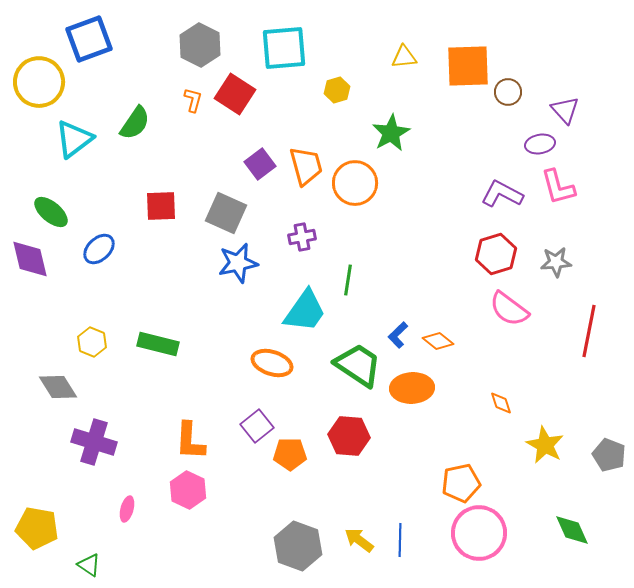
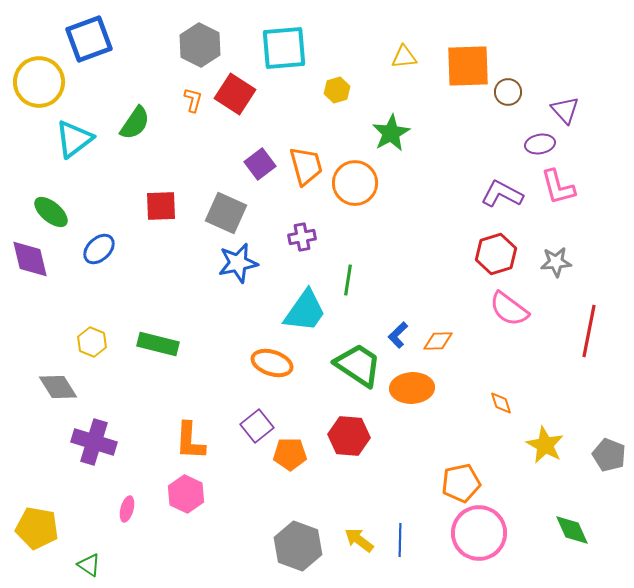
orange diamond at (438, 341): rotated 40 degrees counterclockwise
pink hexagon at (188, 490): moved 2 px left, 4 px down
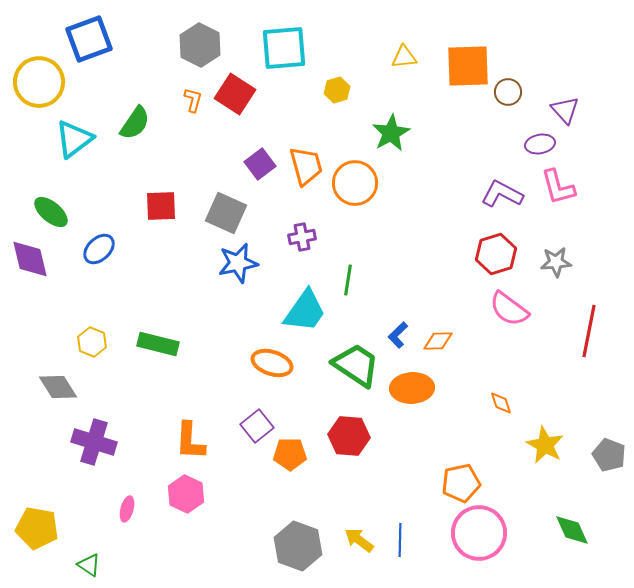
green trapezoid at (358, 365): moved 2 px left
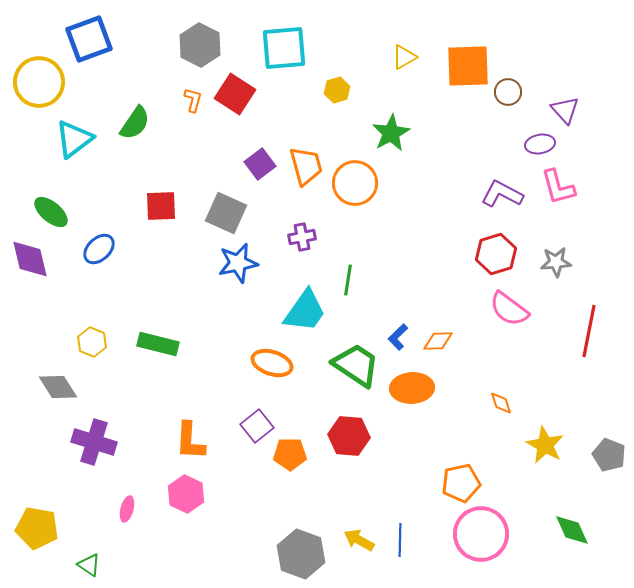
yellow triangle at (404, 57): rotated 24 degrees counterclockwise
blue L-shape at (398, 335): moved 2 px down
pink circle at (479, 533): moved 2 px right, 1 px down
yellow arrow at (359, 540): rotated 8 degrees counterclockwise
gray hexagon at (298, 546): moved 3 px right, 8 px down
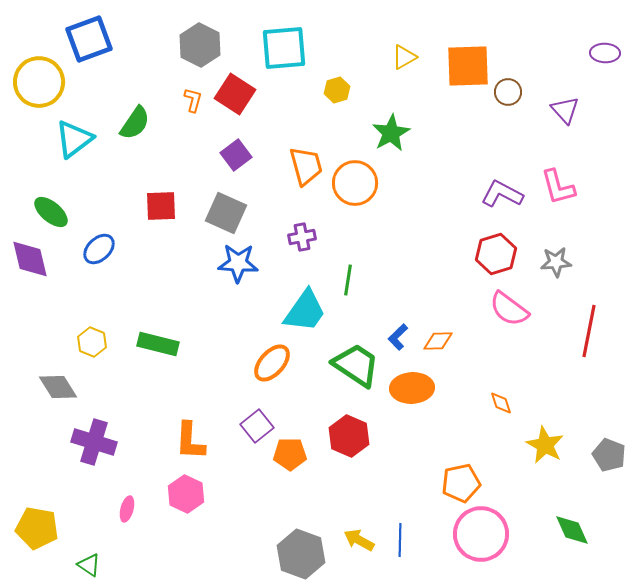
purple ellipse at (540, 144): moved 65 px right, 91 px up; rotated 12 degrees clockwise
purple square at (260, 164): moved 24 px left, 9 px up
blue star at (238, 263): rotated 15 degrees clockwise
orange ellipse at (272, 363): rotated 66 degrees counterclockwise
red hexagon at (349, 436): rotated 18 degrees clockwise
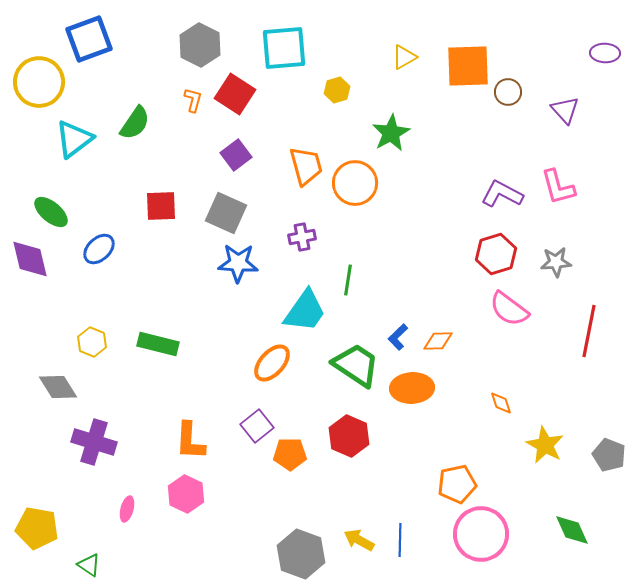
orange pentagon at (461, 483): moved 4 px left, 1 px down
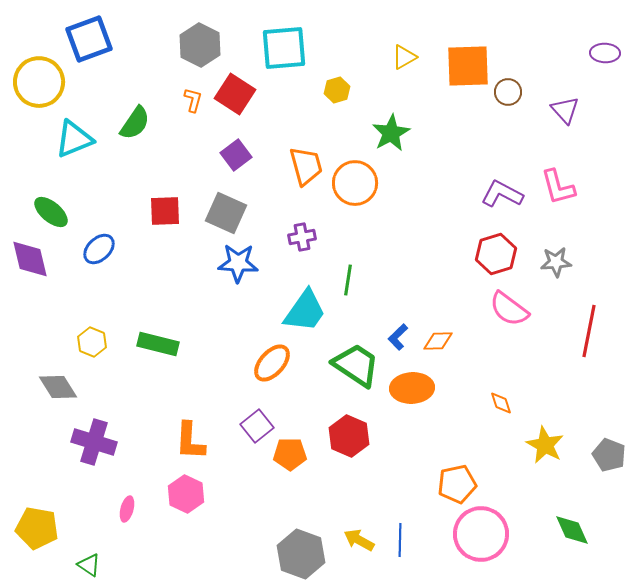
cyan triangle at (74, 139): rotated 15 degrees clockwise
red square at (161, 206): moved 4 px right, 5 px down
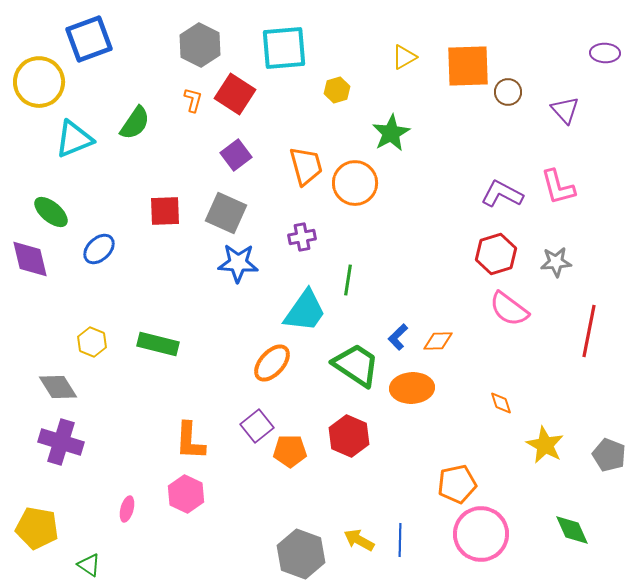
purple cross at (94, 442): moved 33 px left
orange pentagon at (290, 454): moved 3 px up
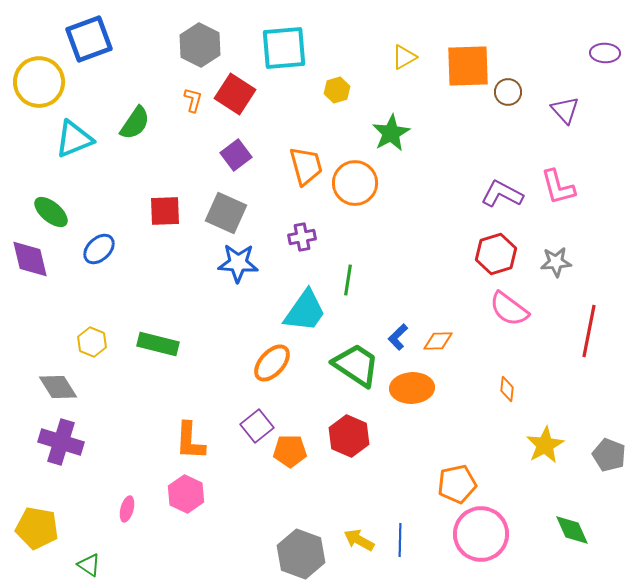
orange diamond at (501, 403): moved 6 px right, 14 px up; rotated 25 degrees clockwise
yellow star at (545, 445): rotated 15 degrees clockwise
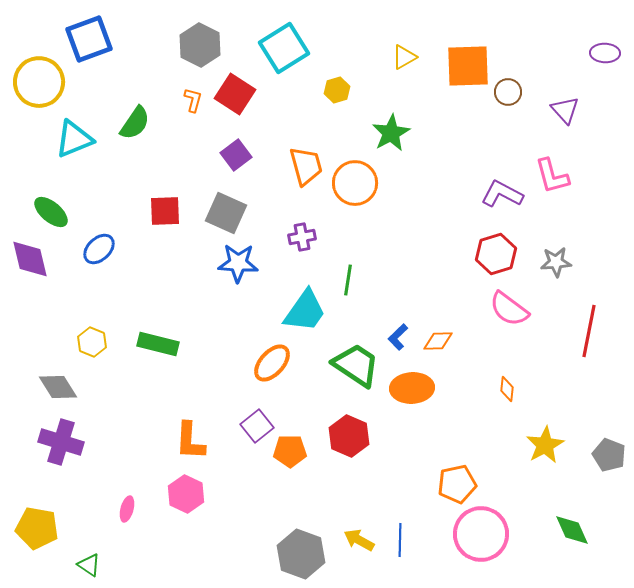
cyan square at (284, 48): rotated 27 degrees counterclockwise
pink L-shape at (558, 187): moved 6 px left, 11 px up
